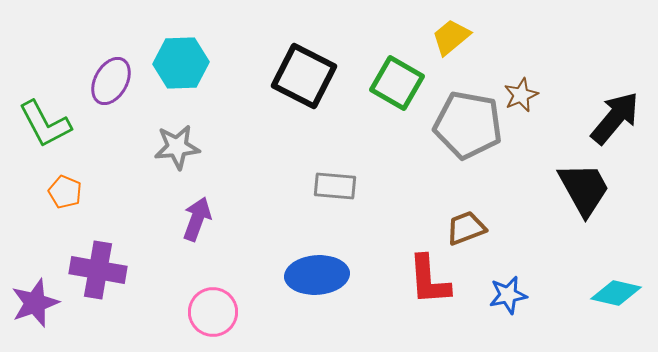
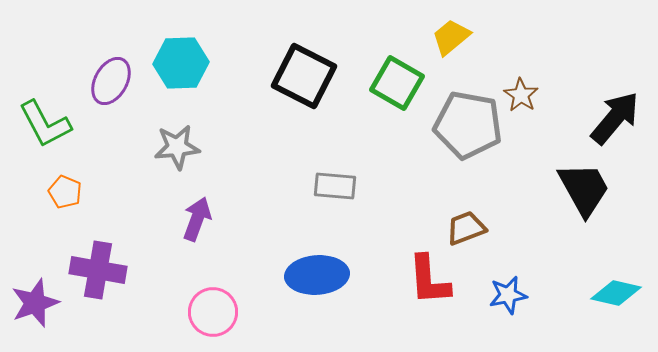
brown star: rotated 16 degrees counterclockwise
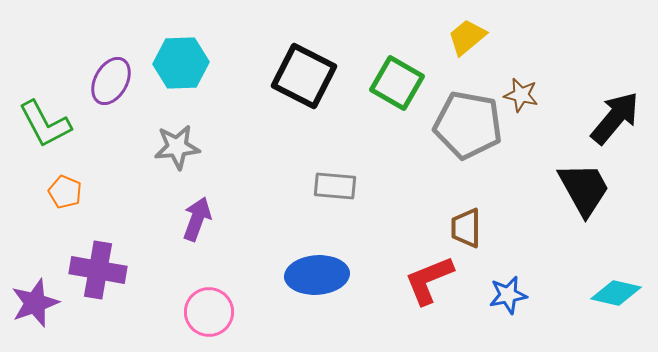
yellow trapezoid: moved 16 px right
brown star: rotated 20 degrees counterclockwise
brown trapezoid: rotated 69 degrees counterclockwise
red L-shape: rotated 72 degrees clockwise
pink circle: moved 4 px left
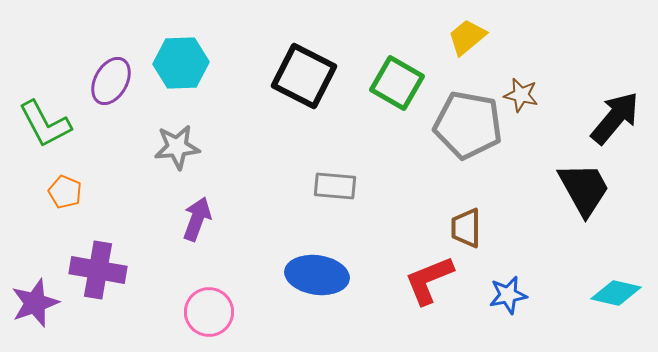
blue ellipse: rotated 12 degrees clockwise
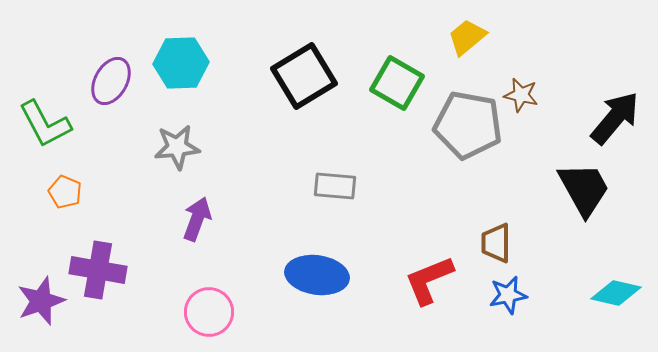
black square: rotated 32 degrees clockwise
brown trapezoid: moved 30 px right, 15 px down
purple star: moved 6 px right, 2 px up
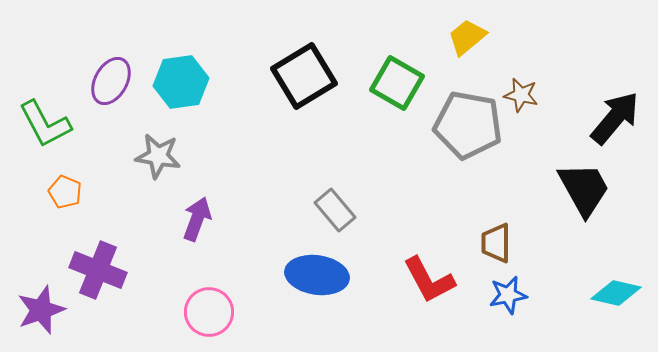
cyan hexagon: moved 19 px down; rotated 6 degrees counterclockwise
gray star: moved 19 px left, 9 px down; rotated 15 degrees clockwise
gray rectangle: moved 24 px down; rotated 45 degrees clockwise
purple cross: rotated 12 degrees clockwise
red L-shape: rotated 96 degrees counterclockwise
purple star: moved 9 px down
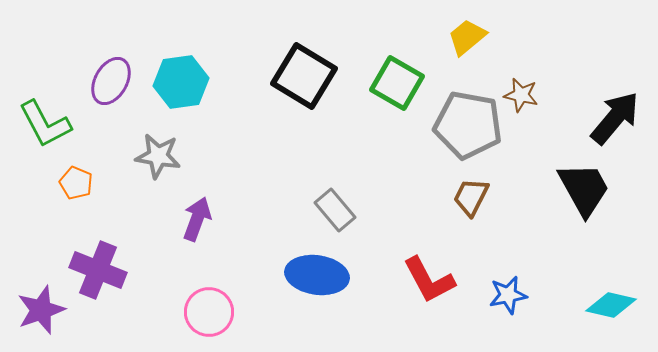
black square: rotated 28 degrees counterclockwise
orange pentagon: moved 11 px right, 9 px up
brown trapezoid: moved 25 px left, 46 px up; rotated 27 degrees clockwise
cyan diamond: moved 5 px left, 12 px down
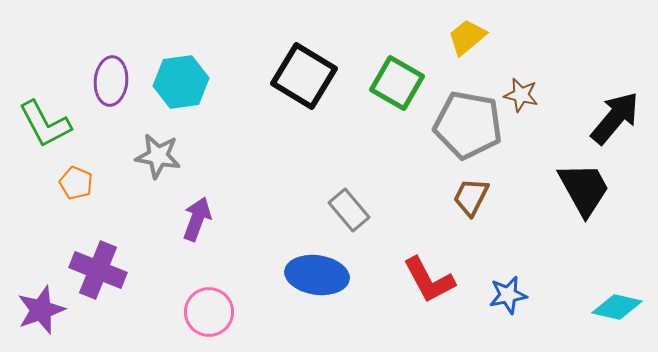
purple ellipse: rotated 24 degrees counterclockwise
gray rectangle: moved 14 px right
cyan diamond: moved 6 px right, 2 px down
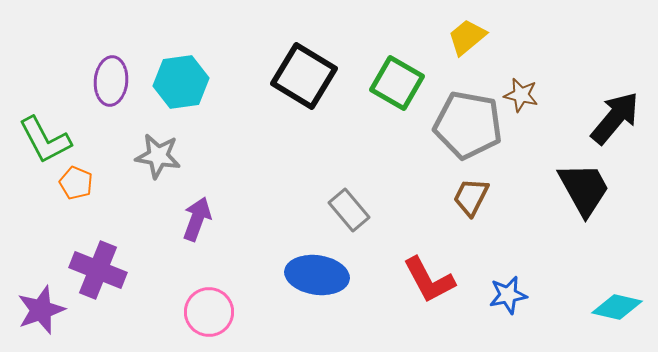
green L-shape: moved 16 px down
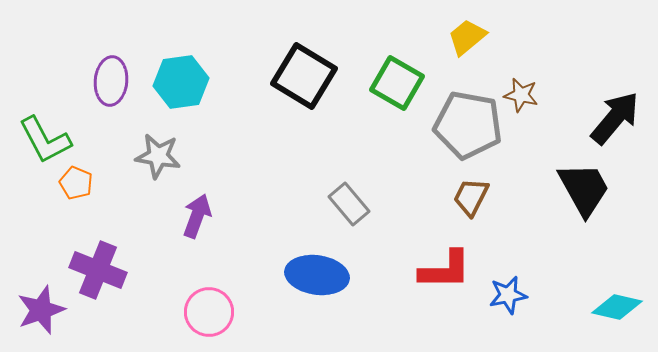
gray rectangle: moved 6 px up
purple arrow: moved 3 px up
red L-shape: moved 16 px right, 10 px up; rotated 62 degrees counterclockwise
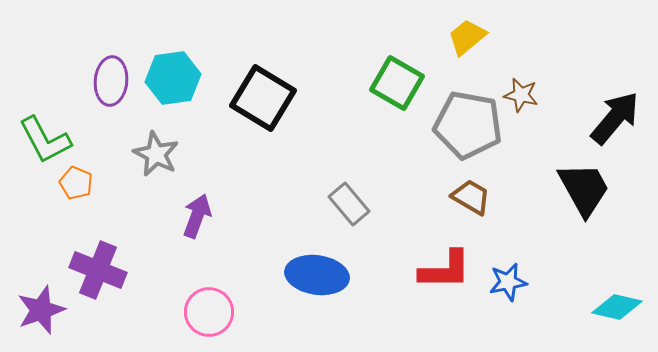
black square: moved 41 px left, 22 px down
cyan hexagon: moved 8 px left, 4 px up
gray star: moved 2 px left, 2 px up; rotated 18 degrees clockwise
brown trapezoid: rotated 93 degrees clockwise
blue star: moved 13 px up
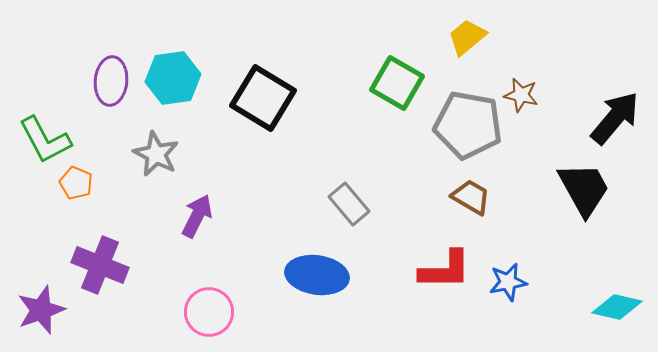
purple arrow: rotated 6 degrees clockwise
purple cross: moved 2 px right, 5 px up
